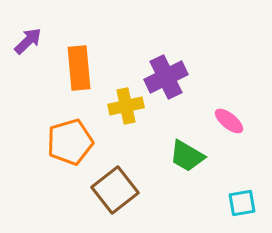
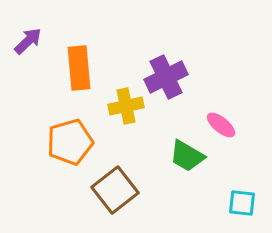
pink ellipse: moved 8 px left, 4 px down
cyan square: rotated 16 degrees clockwise
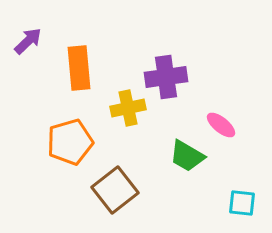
purple cross: rotated 18 degrees clockwise
yellow cross: moved 2 px right, 2 px down
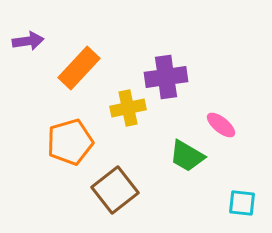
purple arrow: rotated 36 degrees clockwise
orange rectangle: rotated 48 degrees clockwise
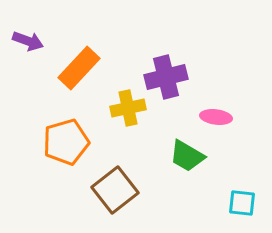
purple arrow: rotated 28 degrees clockwise
purple cross: rotated 6 degrees counterclockwise
pink ellipse: moved 5 px left, 8 px up; rotated 32 degrees counterclockwise
orange pentagon: moved 4 px left
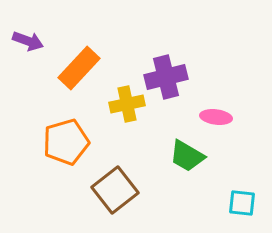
yellow cross: moved 1 px left, 4 px up
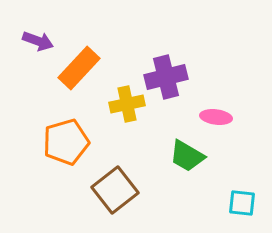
purple arrow: moved 10 px right
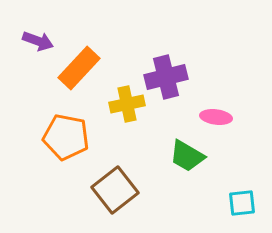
orange pentagon: moved 5 px up; rotated 27 degrees clockwise
cyan square: rotated 12 degrees counterclockwise
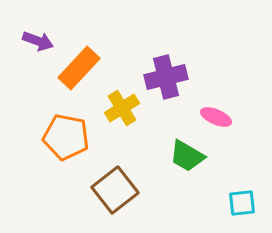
yellow cross: moved 5 px left, 4 px down; rotated 20 degrees counterclockwise
pink ellipse: rotated 16 degrees clockwise
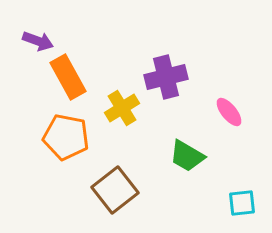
orange rectangle: moved 11 px left, 9 px down; rotated 72 degrees counterclockwise
pink ellipse: moved 13 px right, 5 px up; rotated 28 degrees clockwise
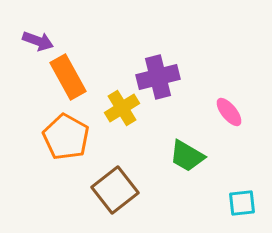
purple cross: moved 8 px left
orange pentagon: rotated 18 degrees clockwise
